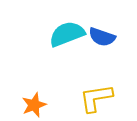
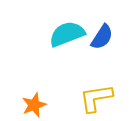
blue semicircle: rotated 76 degrees counterclockwise
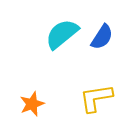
cyan semicircle: moved 5 px left; rotated 18 degrees counterclockwise
orange star: moved 2 px left, 1 px up
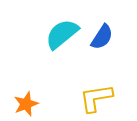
orange star: moved 6 px left
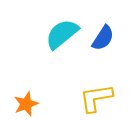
blue semicircle: moved 1 px right, 1 px down
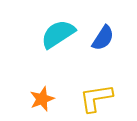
cyan semicircle: moved 4 px left; rotated 6 degrees clockwise
orange star: moved 16 px right, 5 px up
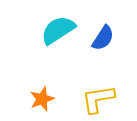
cyan semicircle: moved 4 px up
yellow L-shape: moved 2 px right, 1 px down
